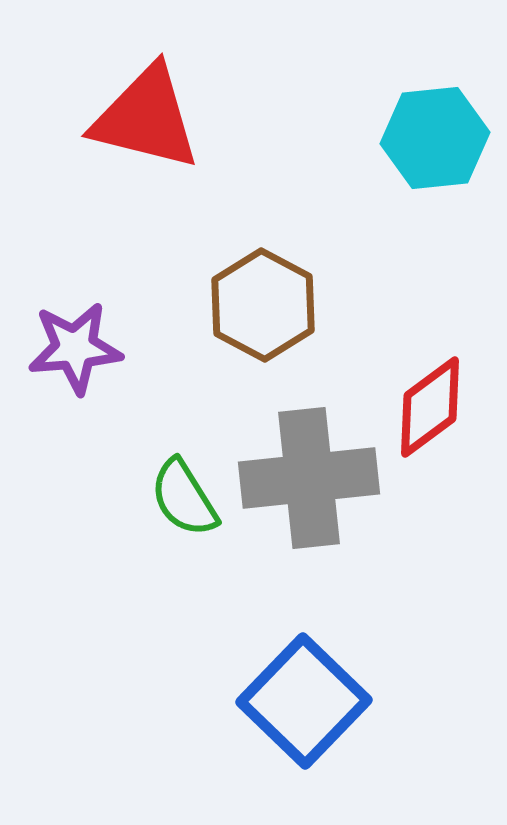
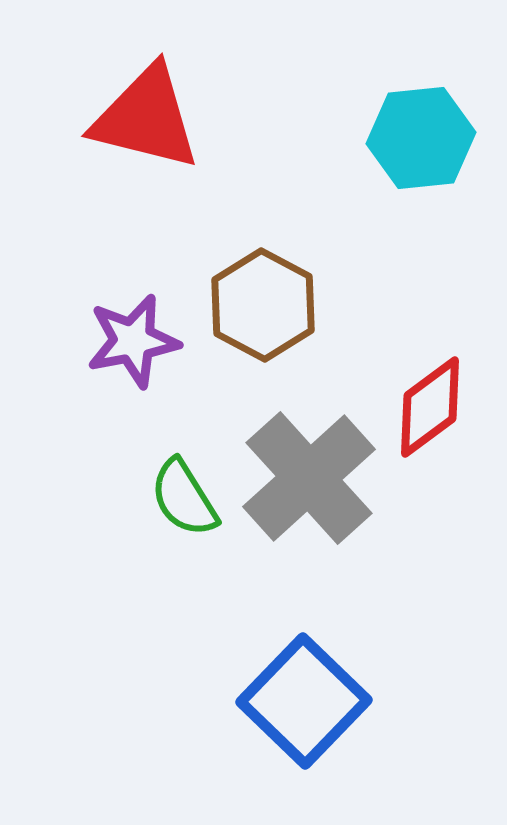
cyan hexagon: moved 14 px left
purple star: moved 58 px right, 7 px up; rotated 6 degrees counterclockwise
gray cross: rotated 36 degrees counterclockwise
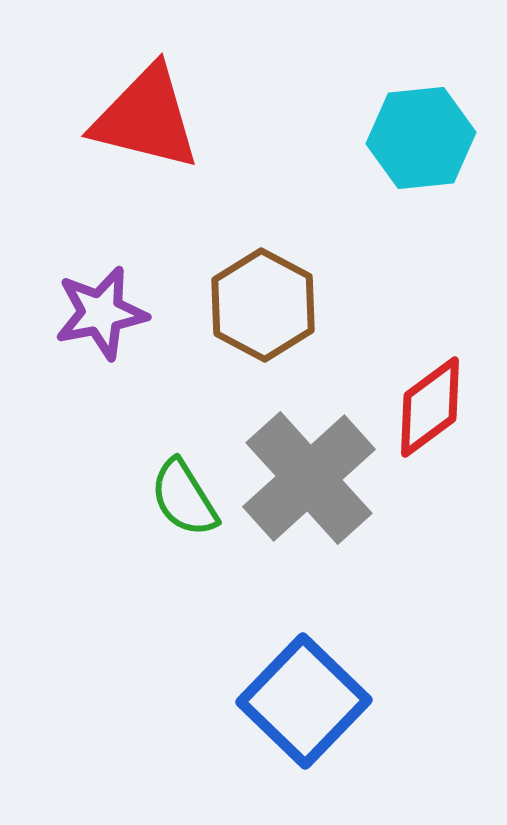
purple star: moved 32 px left, 28 px up
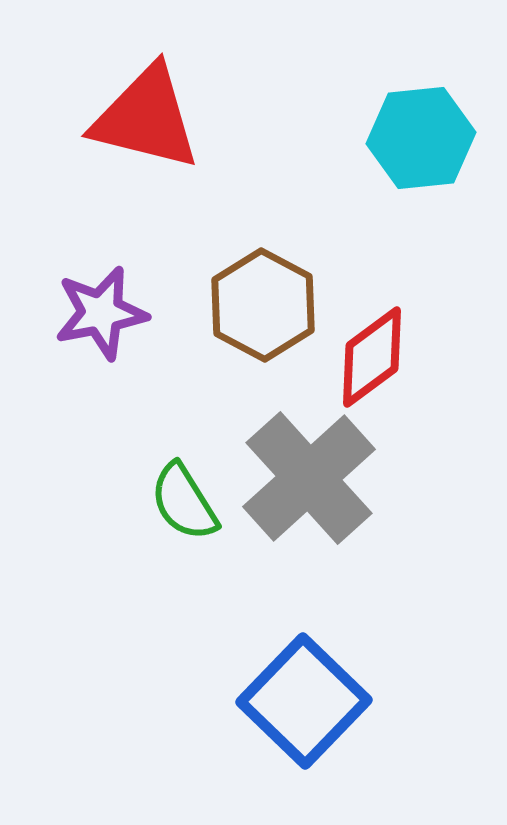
red diamond: moved 58 px left, 50 px up
green semicircle: moved 4 px down
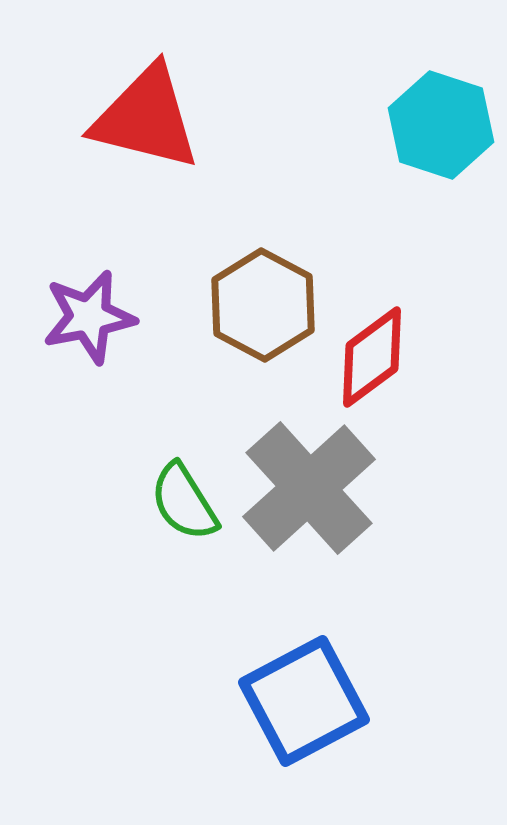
cyan hexagon: moved 20 px right, 13 px up; rotated 24 degrees clockwise
purple star: moved 12 px left, 4 px down
gray cross: moved 10 px down
blue square: rotated 18 degrees clockwise
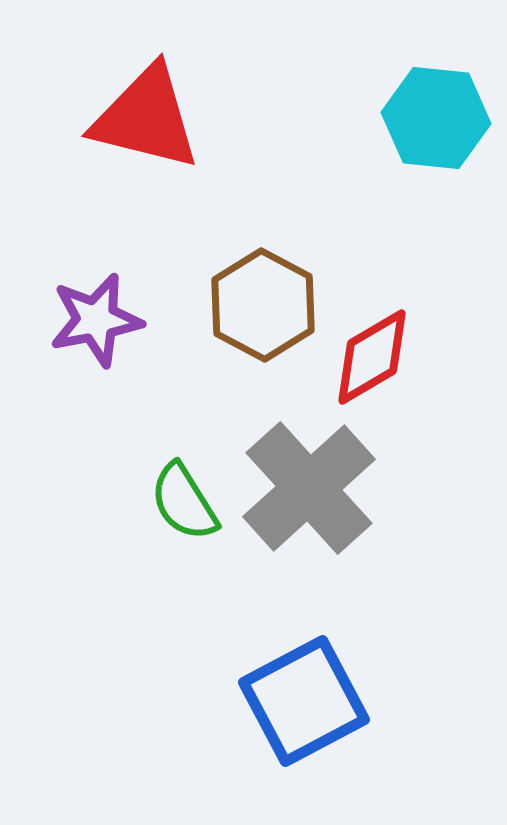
cyan hexagon: moved 5 px left, 7 px up; rotated 12 degrees counterclockwise
purple star: moved 7 px right, 3 px down
red diamond: rotated 6 degrees clockwise
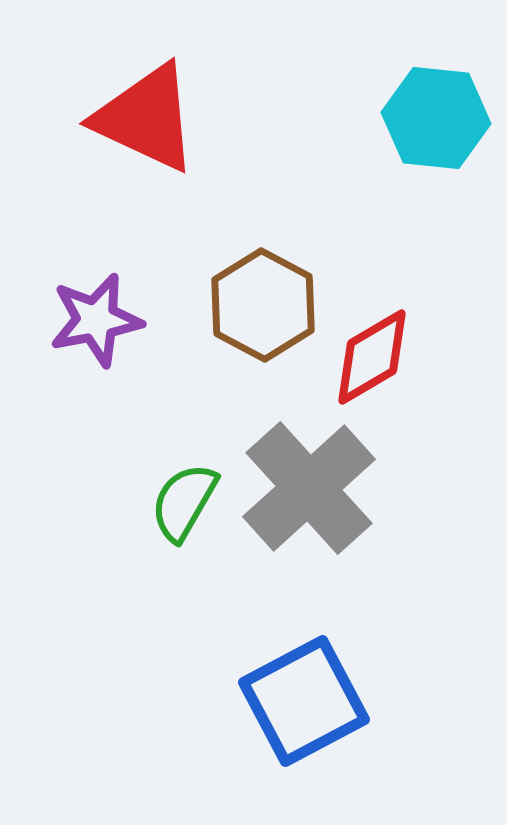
red triangle: rotated 11 degrees clockwise
green semicircle: rotated 62 degrees clockwise
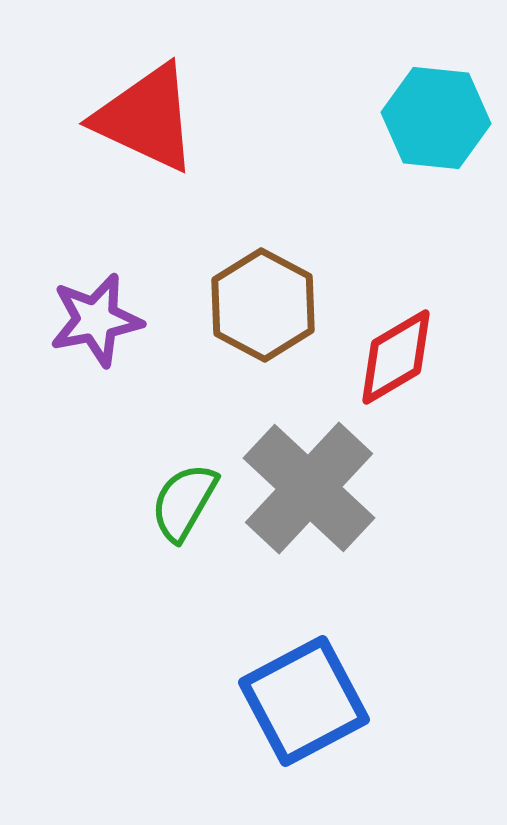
red diamond: moved 24 px right
gray cross: rotated 5 degrees counterclockwise
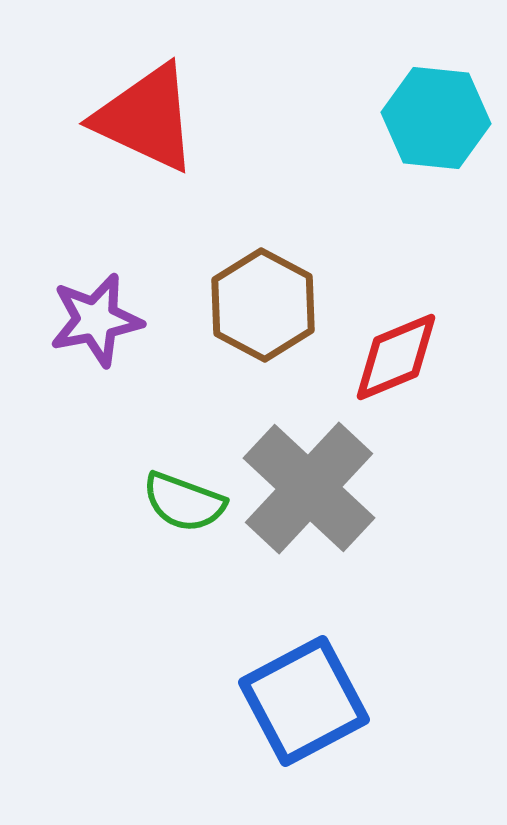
red diamond: rotated 8 degrees clockwise
green semicircle: rotated 100 degrees counterclockwise
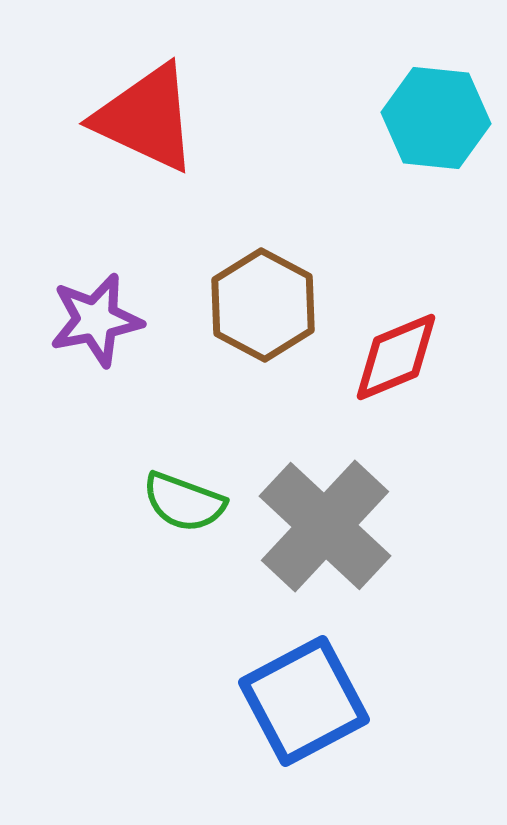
gray cross: moved 16 px right, 38 px down
